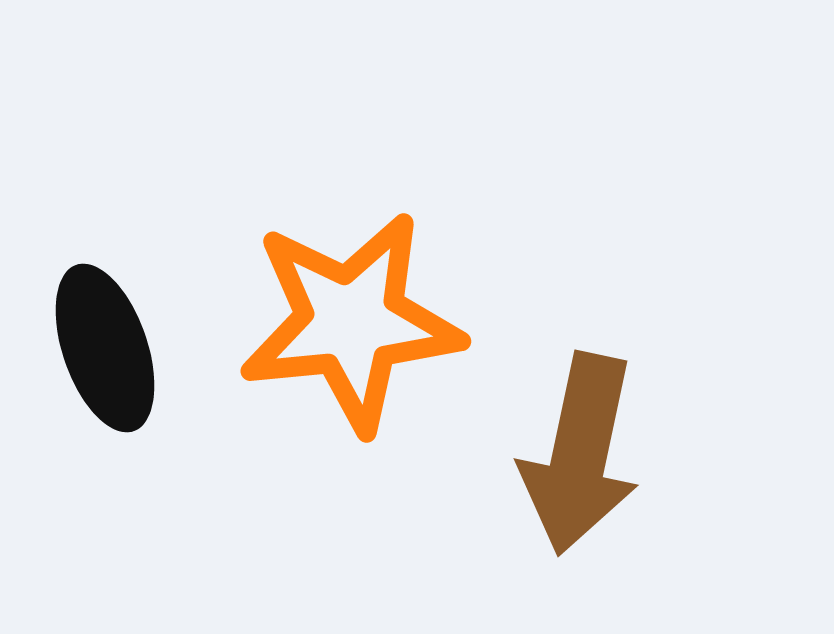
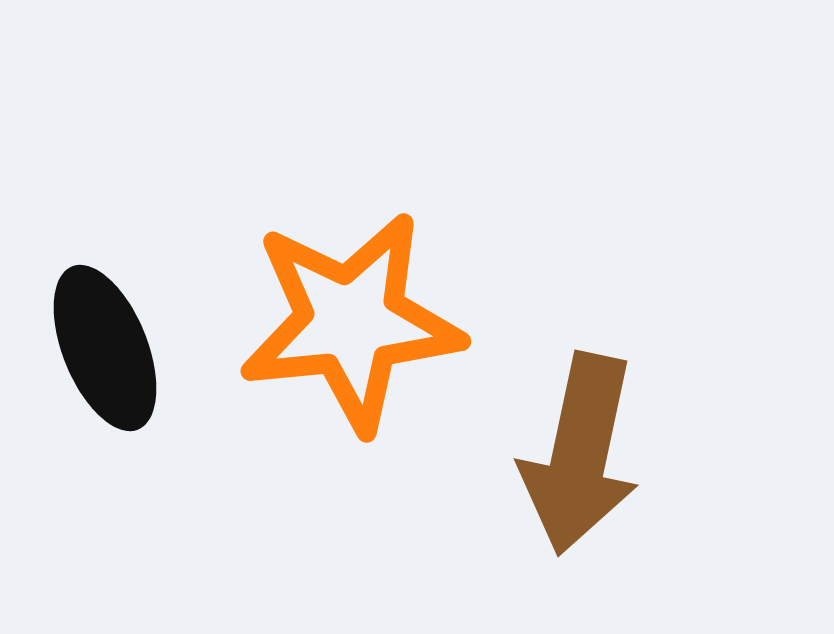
black ellipse: rotated 3 degrees counterclockwise
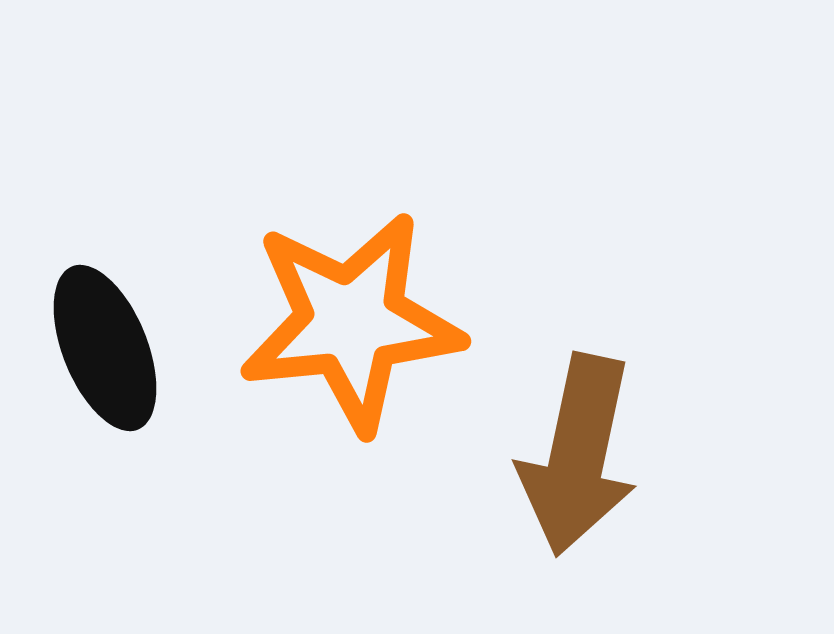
brown arrow: moved 2 px left, 1 px down
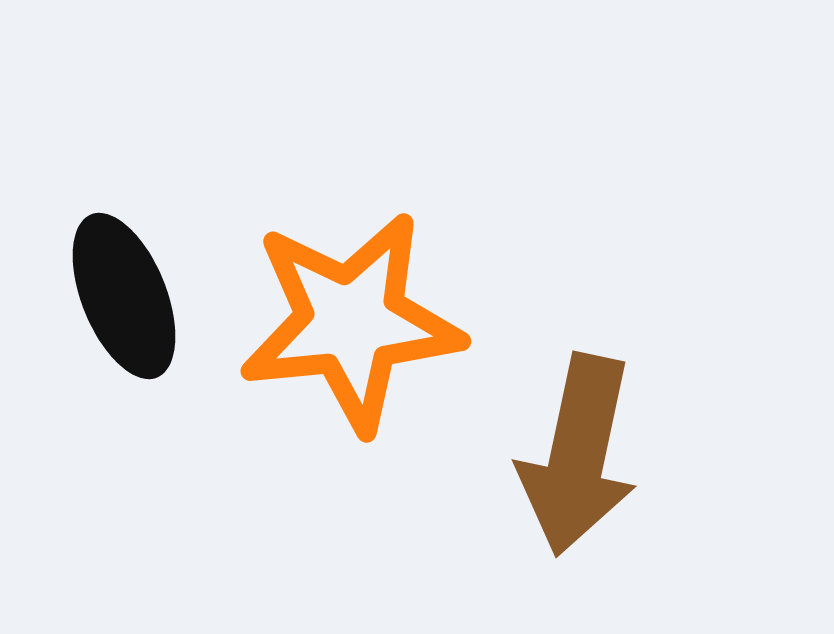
black ellipse: moved 19 px right, 52 px up
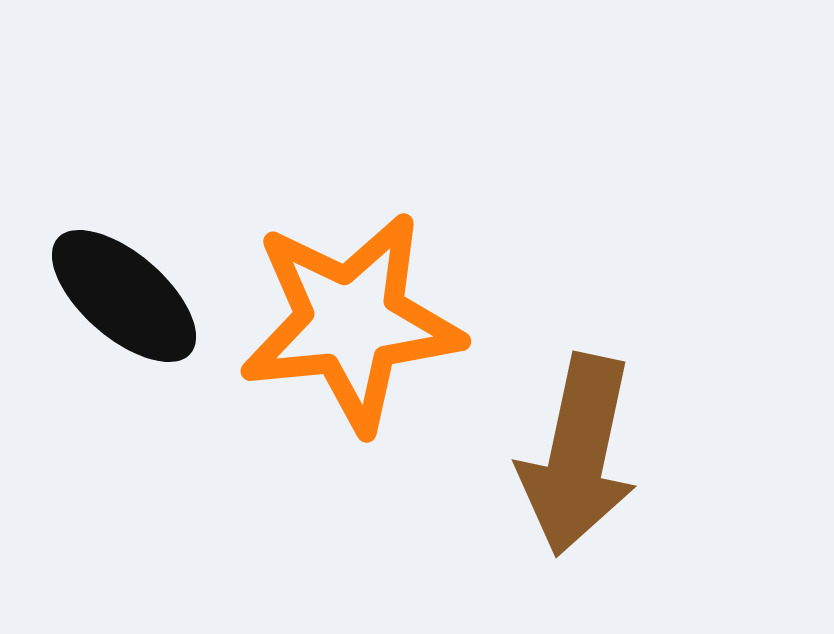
black ellipse: rotated 27 degrees counterclockwise
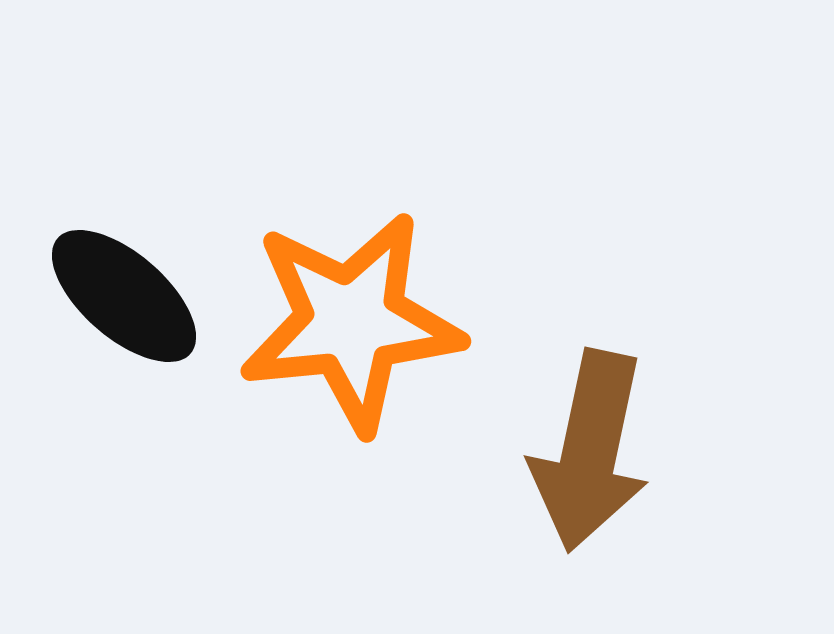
brown arrow: moved 12 px right, 4 px up
